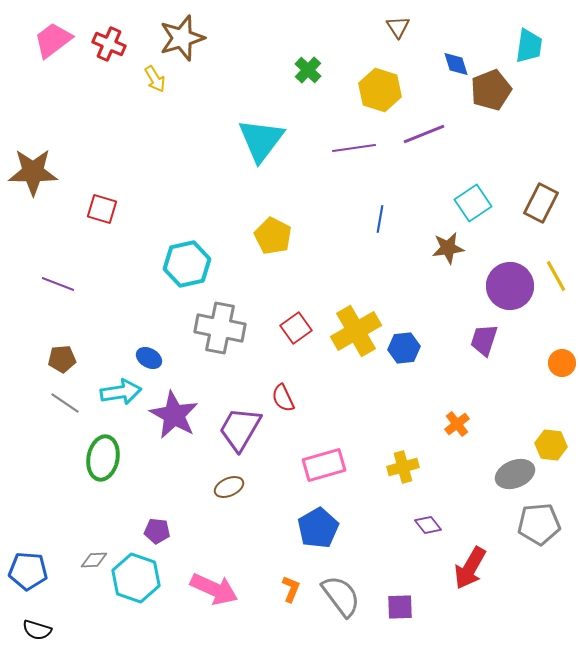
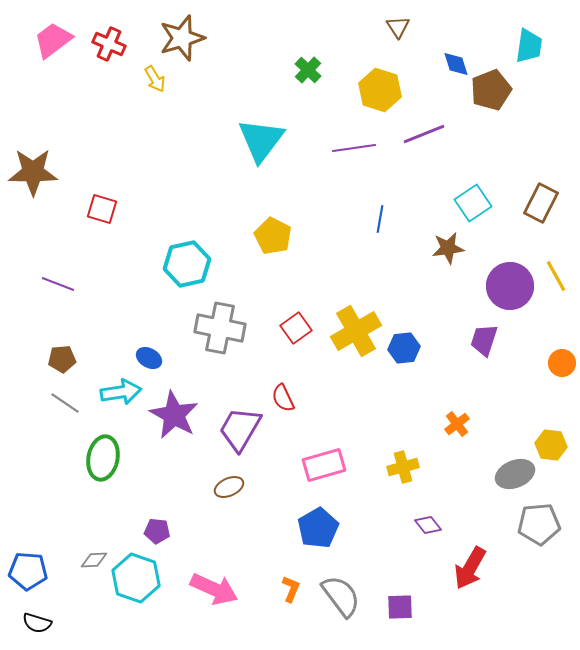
black semicircle at (37, 630): moved 7 px up
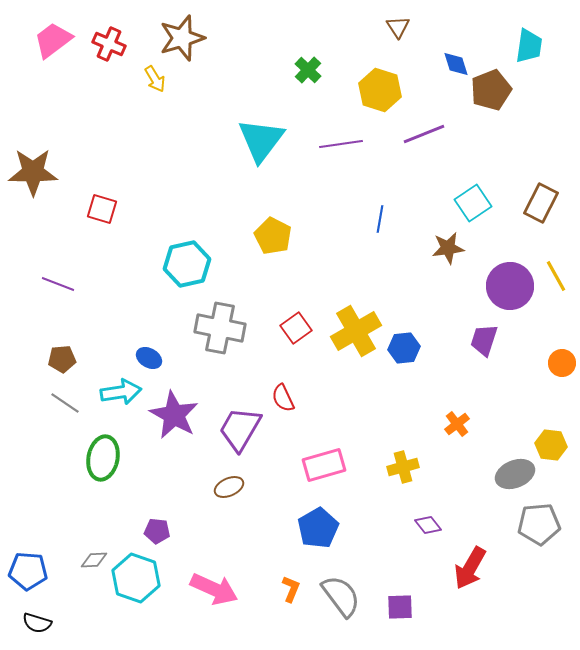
purple line at (354, 148): moved 13 px left, 4 px up
